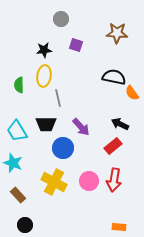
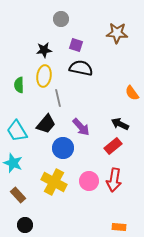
black semicircle: moved 33 px left, 9 px up
black trapezoid: rotated 50 degrees counterclockwise
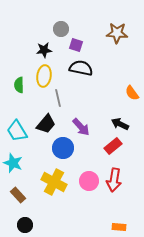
gray circle: moved 10 px down
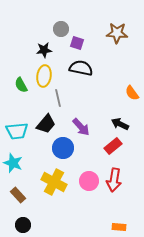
purple square: moved 1 px right, 2 px up
green semicircle: moved 2 px right; rotated 28 degrees counterclockwise
cyan trapezoid: rotated 65 degrees counterclockwise
black circle: moved 2 px left
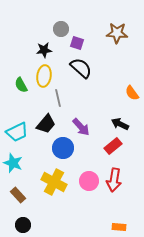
black semicircle: rotated 30 degrees clockwise
cyan trapezoid: moved 1 px down; rotated 20 degrees counterclockwise
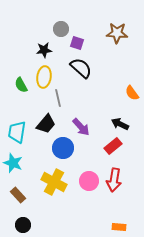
yellow ellipse: moved 1 px down
cyan trapezoid: rotated 125 degrees clockwise
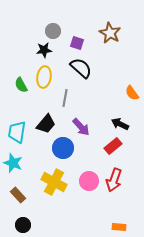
gray circle: moved 8 px left, 2 px down
brown star: moved 7 px left; rotated 25 degrees clockwise
gray line: moved 7 px right; rotated 24 degrees clockwise
red arrow: rotated 10 degrees clockwise
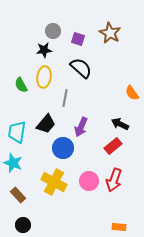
purple square: moved 1 px right, 4 px up
purple arrow: rotated 66 degrees clockwise
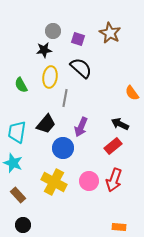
yellow ellipse: moved 6 px right
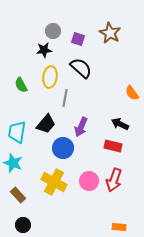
red rectangle: rotated 54 degrees clockwise
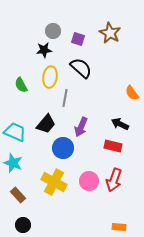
cyan trapezoid: moved 2 px left; rotated 105 degrees clockwise
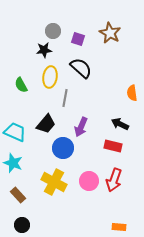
orange semicircle: rotated 28 degrees clockwise
black circle: moved 1 px left
